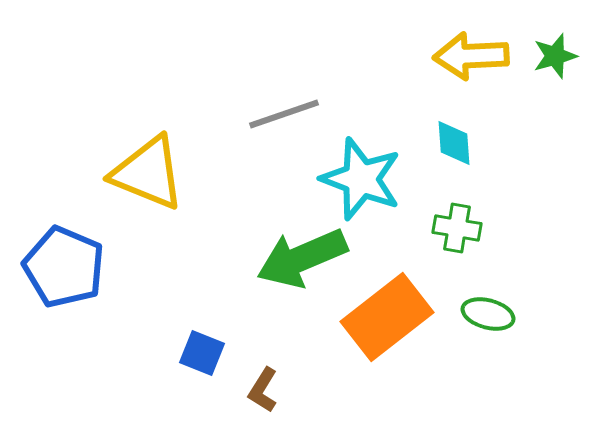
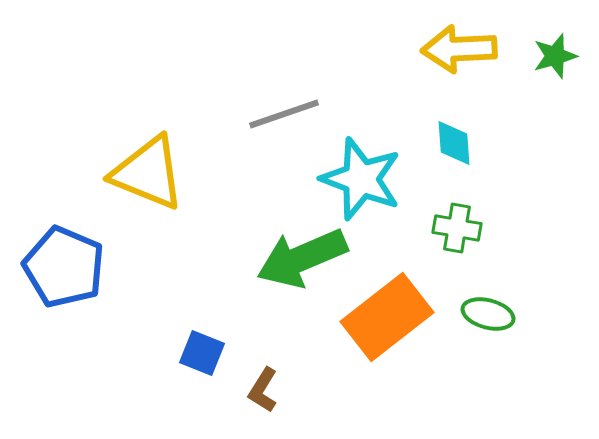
yellow arrow: moved 12 px left, 7 px up
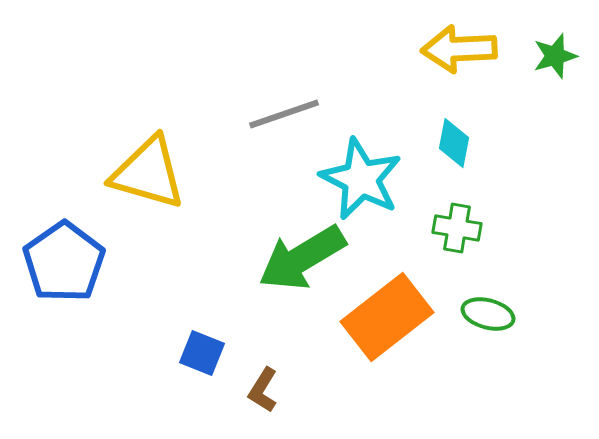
cyan diamond: rotated 15 degrees clockwise
yellow triangle: rotated 6 degrees counterclockwise
cyan star: rotated 6 degrees clockwise
green arrow: rotated 8 degrees counterclockwise
blue pentagon: moved 5 px up; rotated 14 degrees clockwise
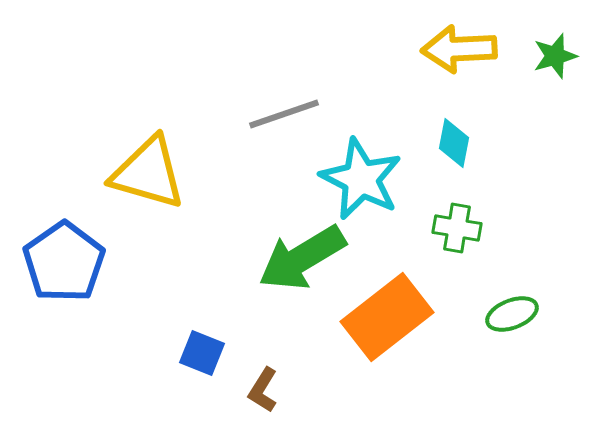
green ellipse: moved 24 px right; rotated 36 degrees counterclockwise
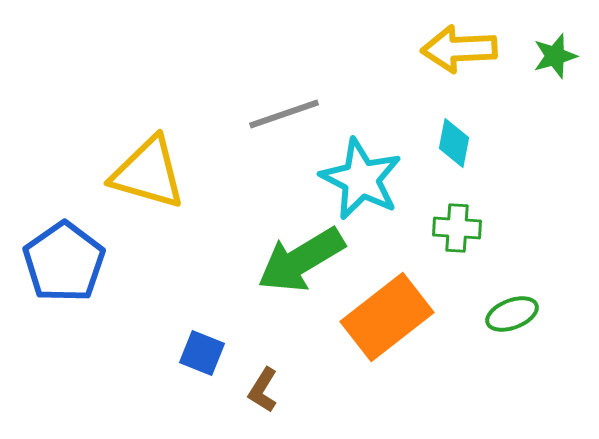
green cross: rotated 6 degrees counterclockwise
green arrow: moved 1 px left, 2 px down
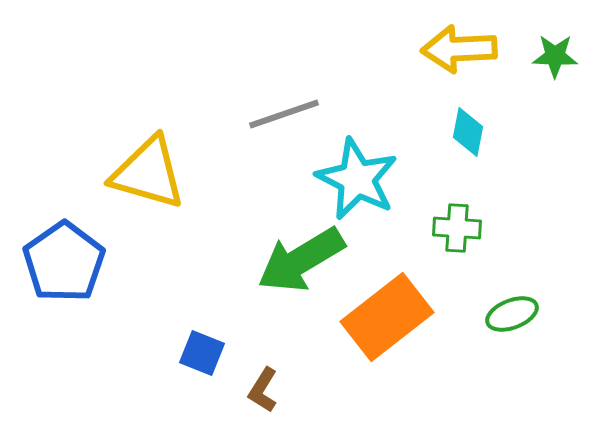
green star: rotated 18 degrees clockwise
cyan diamond: moved 14 px right, 11 px up
cyan star: moved 4 px left
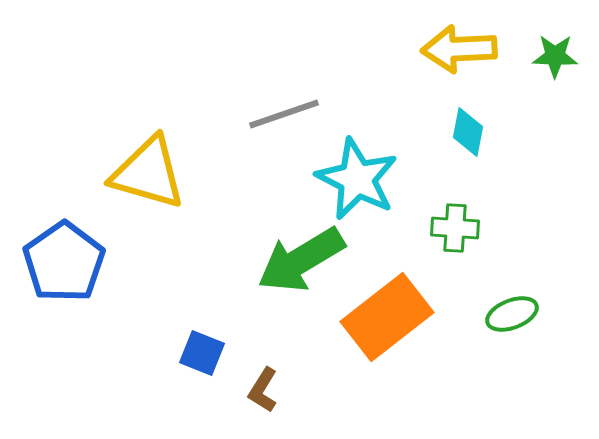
green cross: moved 2 px left
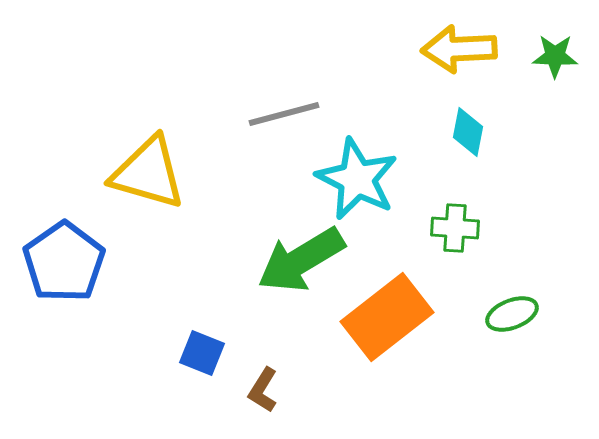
gray line: rotated 4 degrees clockwise
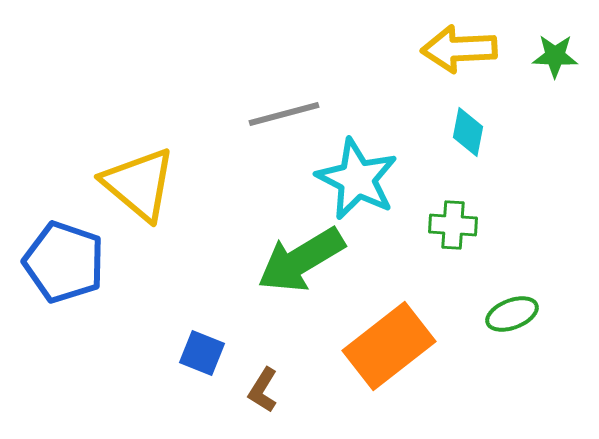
yellow triangle: moved 9 px left, 11 px down; rotated 24 degrees clockwise
green cross: moved 2 px left, 3 px up
blue pentagon: rotated 18 degrees counterclockwise
orange rectangle: moved 2 px right, 29 px down
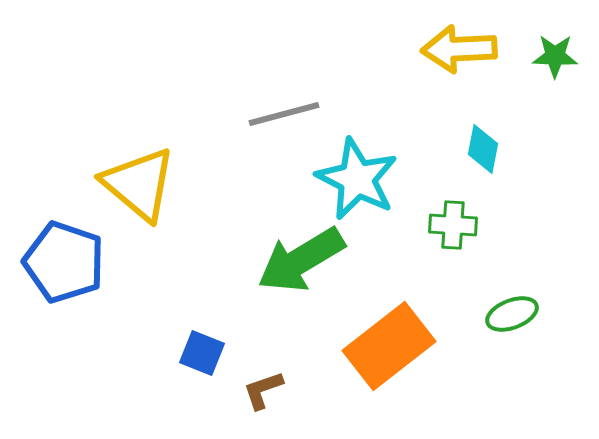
cyan diamond: moved 15 px right, 17 px down
brown L-shape: rotated 39 degrees clockwise
